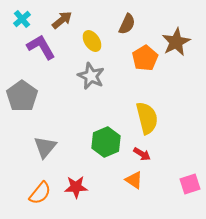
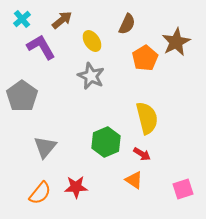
pink square: moved 7 px left, 5 px down
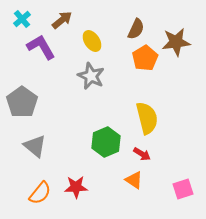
brown semicircle: moved 9 px right, 5 px down
brown star: rotated 20 degrees clockwise
gray pentagon: moved 6 px down
gray triangle: moved 10 px left, 1 px up; rotated 30 degrees counterclockwise
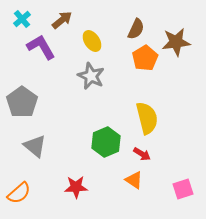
orange semicircle: moved 21 px left; rotated 10 degrees clockwise
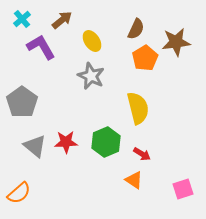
yellow semicircle: moved 9 px left, 10 px up
red star: moved 10 px left, 45 px up
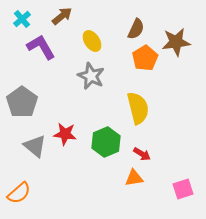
brown arrow: moved 4 px up
red star: moved 1 px left, 8 px up; rotated 10 degrees clockwise
orange triangle: moved 2 px up; rotated 42 degrees counterclockwise
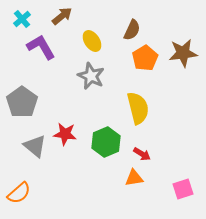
brown semicircle: moved 4 px left, 1 px down
brown star: moved 7 px right, 11 px down
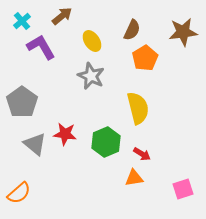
cyan cross: moved 2 px down
brown star: moved 21 px up
gray triangle: moved 2 px up
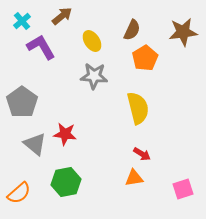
gray star: moved 3 px right; rotated 20 degrees counterclockwise
green hexagon: moved 40 px left, 40 px down; rotated 12 degrees clockwise
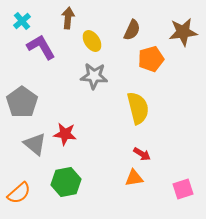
brown arrow: moved 6 px right, 2 px down; rotated 45 degrees counterclockwise
orange pentagon: moved 6 px right, 1 px down; rotated 15 degrees clockwise
